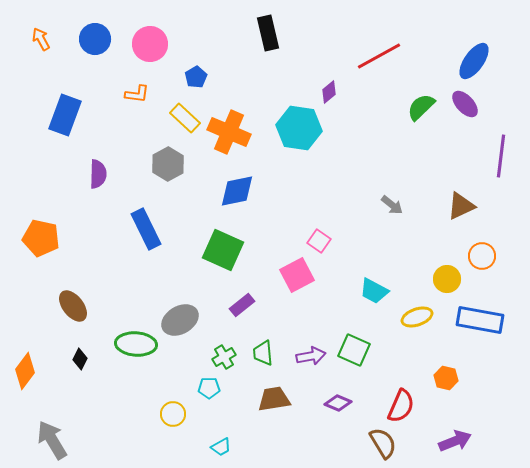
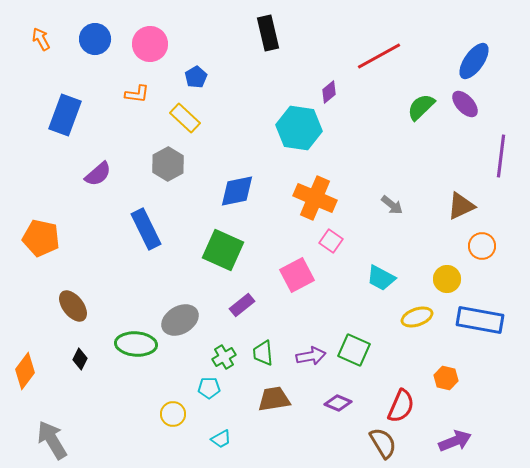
orange cross at (229, 132): moved 86 px right, 66 px down
purple semicircle at (98, 174): rotated 48 degrees clockwise
pink square at (319, 241): moved 12 px right
orange circle at (482, 256): moved 10 px up
cyan trapezoid at (374, 291): moved 7 px right, 13 px up
cyan trapezoid at (221, 447): moved 8 px up
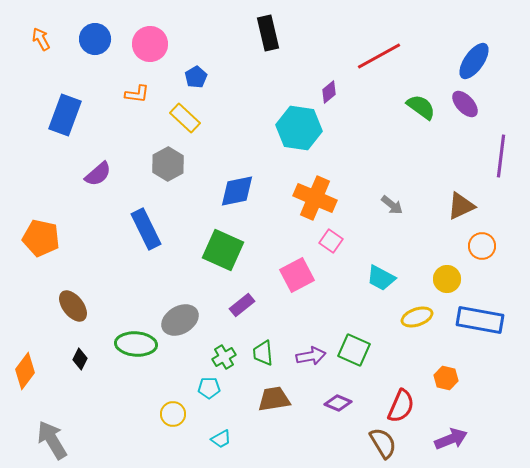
green semicircle at (421, 107): rotated 80 degrees clockwise
purple arrow at (455, 441): moved 4 px left, 2 px up
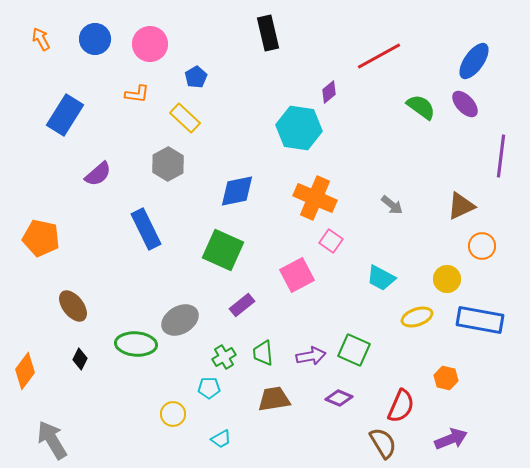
blue rectangle at (65, 115): rotated 12 degrees clockwise
purple diamond at (338, 403): moved 1 px right, 5 px up
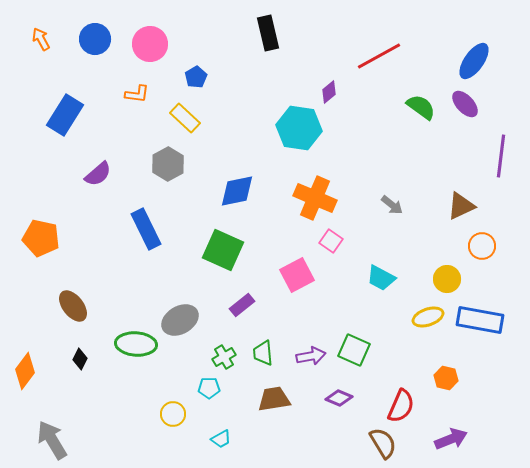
yellow ellipse at (417, 317): moved 11 px right
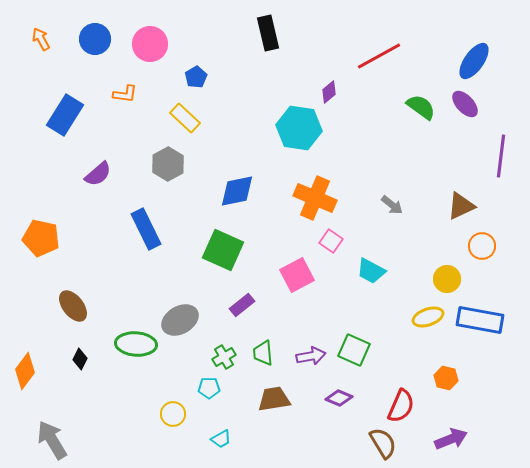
orange L-shape at (137, 94): moved 12 px left
cyan trapezoid at (381, 278): moved 10 px left, 7 px up
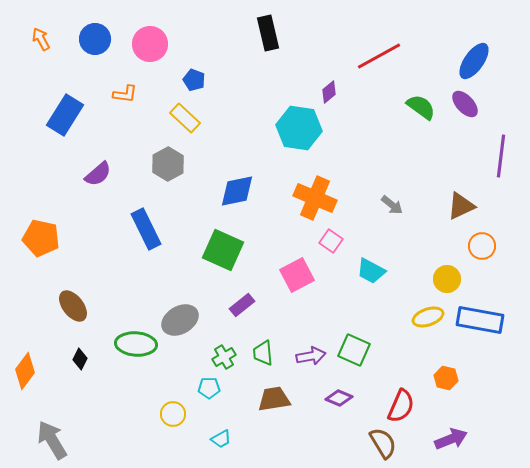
blue pentagon at (196, 77): moved 2 px left, 3 px down; rotated 20 degrees counterclockwise
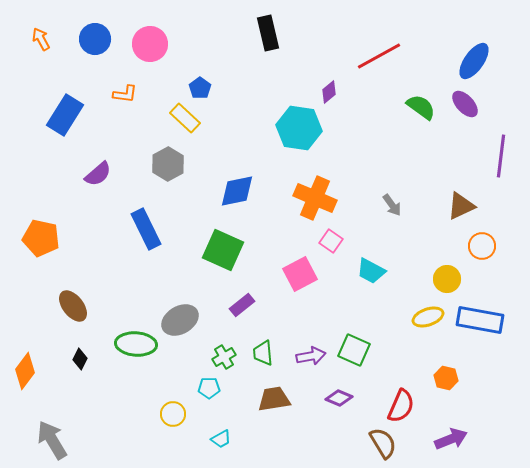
blue pentagon at (194, 80): moved 6 px right, 8 px down; rotated 15 degrees clockwise
gray arrow at (392, 205): rotated 15 degrees clockwise
pink square at (297, 275): moved 3 px right, 1 px up
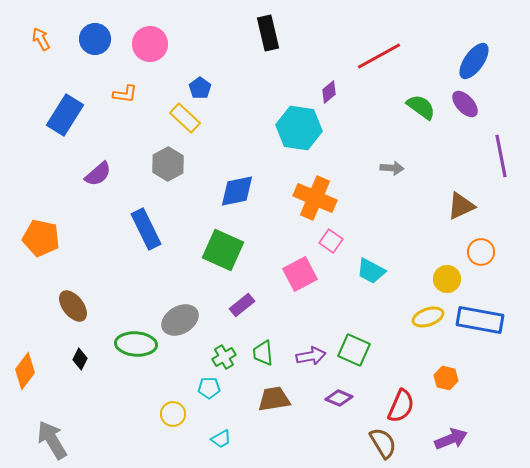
purple line at (501, 156): rotated 18 degrees counterclockwise
gray arrow at (392, 205): moved 37 px up; rotated 50 degrees counterclockwise
orange circle at (482, 246): moved 1 px left, 6 px down
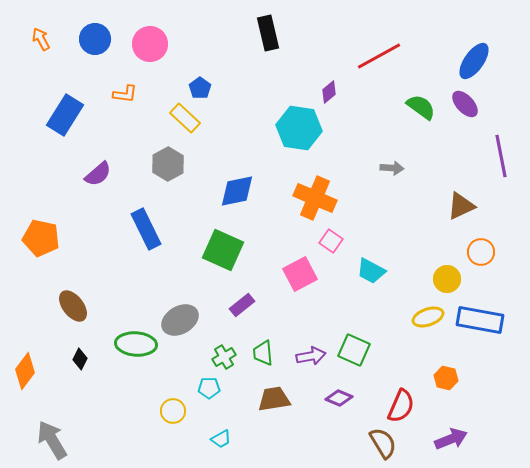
yellow circle at (173, 414): moved 3 px up
